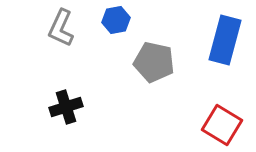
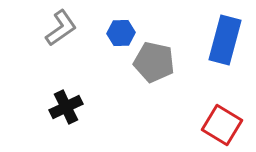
blue hexagon: moved 5 px right, 13 px down; rotated 8 degrees clockwise
gray L-shape: rotated 150 degrees counterclockwise
black cross: rotated 8 degrees counterclockwise
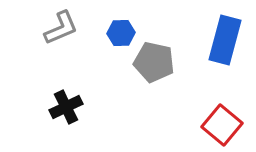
gray L-shape: rotated 12 degrees clockwise
red square: rotated 9 degrees clockwise
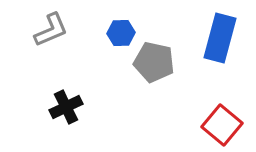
gray L-shape: moved 10 px left, 2 px down
blue rectangle: moved 5 px left, 2 px up
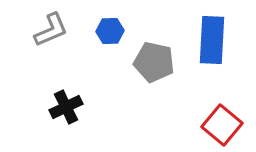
blue hexagon: moved 11 px left, 2 px up
blue rectangle: moved 8 px left, 2 px down; rotated 12 degrees counterclockwise
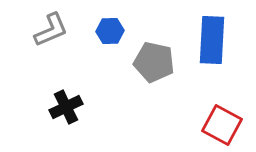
red square: rotated 12 degrees counterclockwise
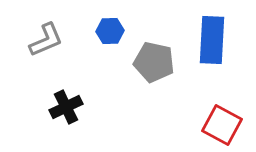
gray L-shape: moved 5 px left, 10 px down
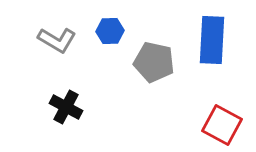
gray L-shape: moved 11 px right; rotated 54 degrees clockwise
black cross: rotated 36 degrees counterclockwise
